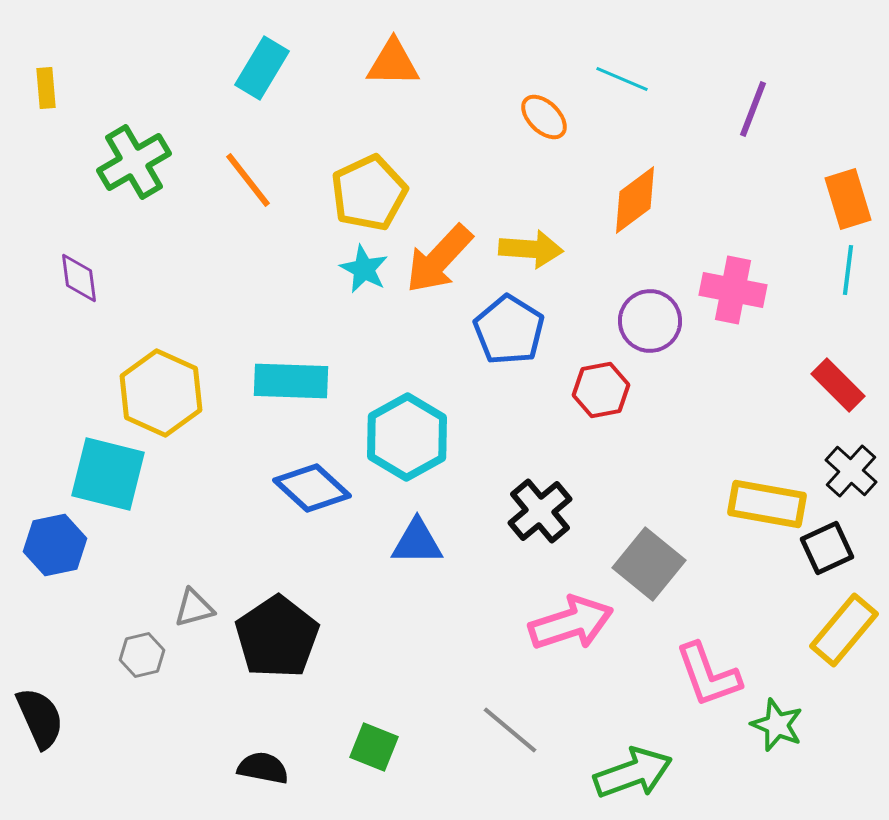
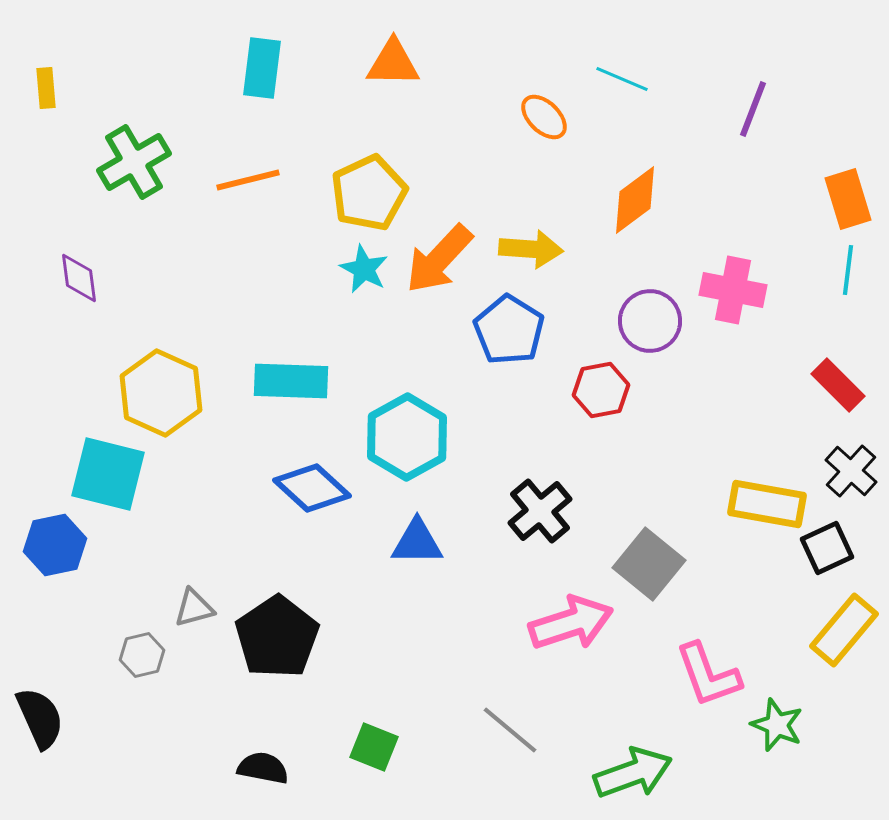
cyan rectangle at (262, 68): rotated 24 degrees counterclockwise
orange line at (248, 180): rotated 66 degrees counterclockwise
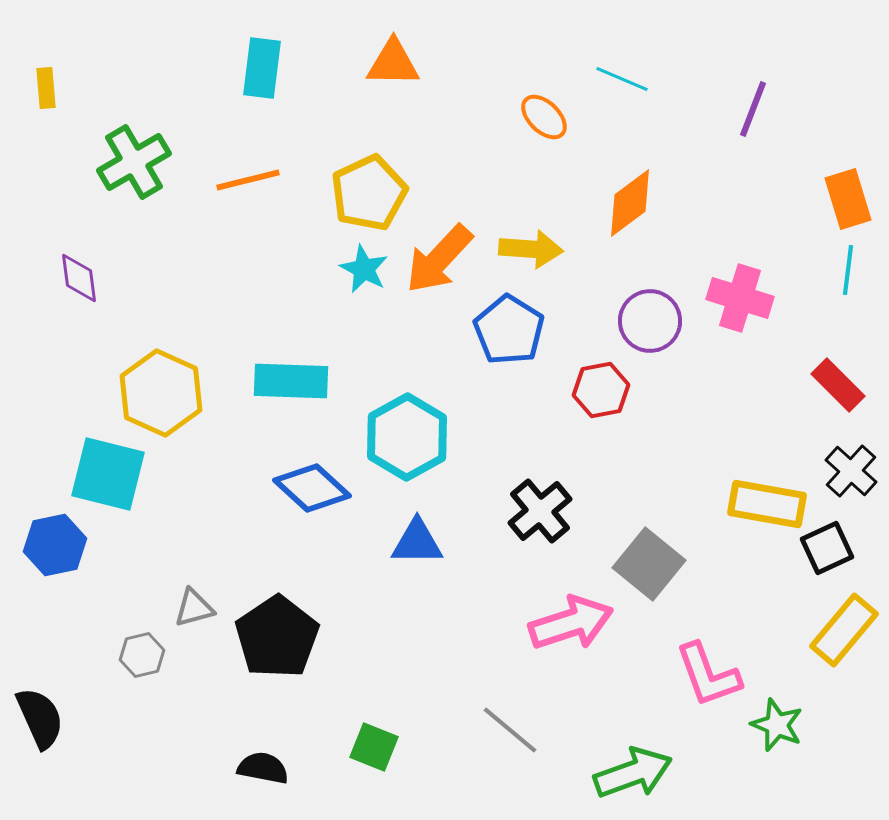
orange diamond at (635, 200): moved 5 px left, 3 px down
pink cross at (733, 290): moved 7 px right, 8 px down; rotated 6 degrees clockwise
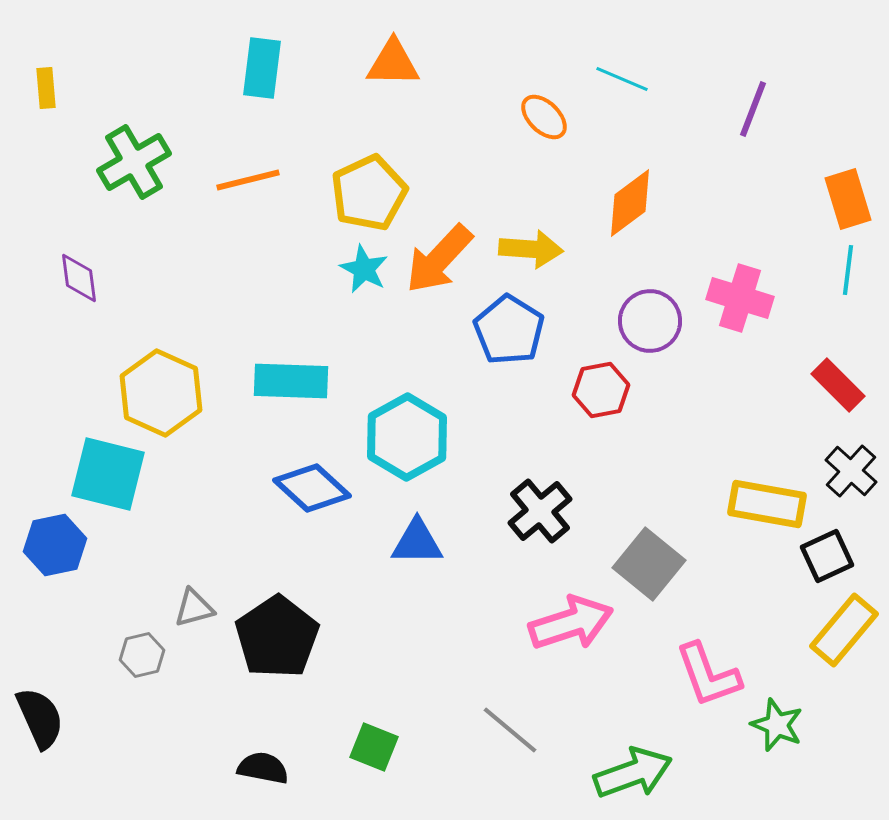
black square at (827, 548): moved 8 px down
